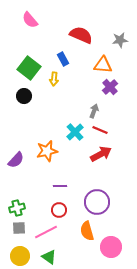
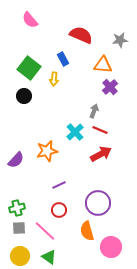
purple line: moved 1 px left, 1 px up; rotated 24 degrees counterclockwise
purple circle: moved 1 px right, 1 px down
pink line: moved 1 px left, 1 px up; rotated 70 degrees clockwise
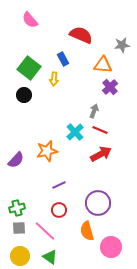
gray star: moved 2 px right, 5 px down
black circle: moved 1 px up
green triangle: moved 1 px right
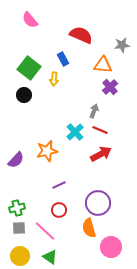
orange semicircle: moved 2 px right, 3 px up
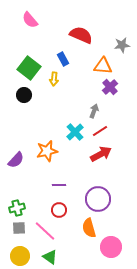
orange triangle: moved 1 px down
red line: moved 1 px down; rotated 56 degrees counterclockwise
purple line: rotated 24 degrees clockwise
purple circle: moved 4 px up
